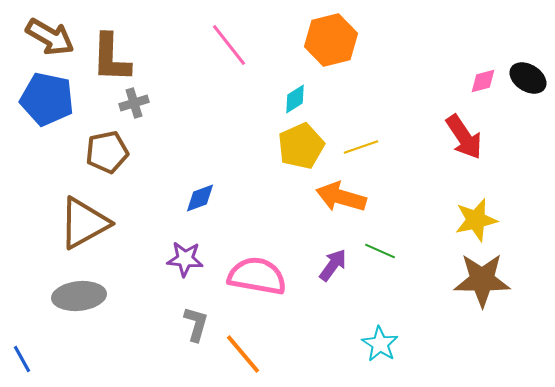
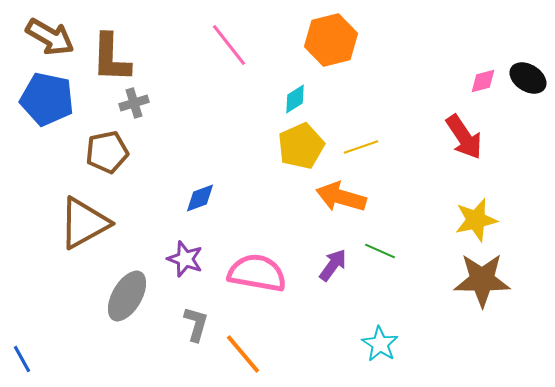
purple star: rotated 15 degrees clockwise
pink semicircle: moved 3 px up
gray ellipse: moved 48 px right; rotated 54 degrees counterclockwise
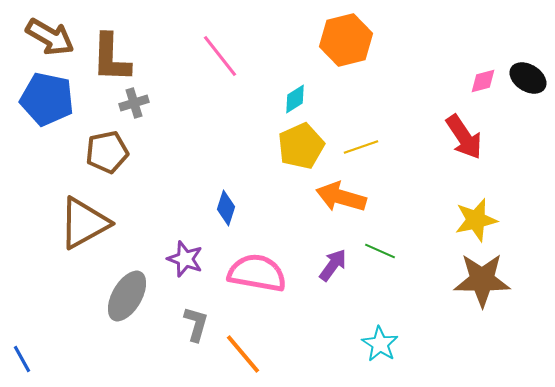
orange hexagon: moved 15 px right
pink line: moved 9 px left, 11 px down
blue diamond: moved 26 px right, 10 px down; rotated 52 degrees counterclockwise
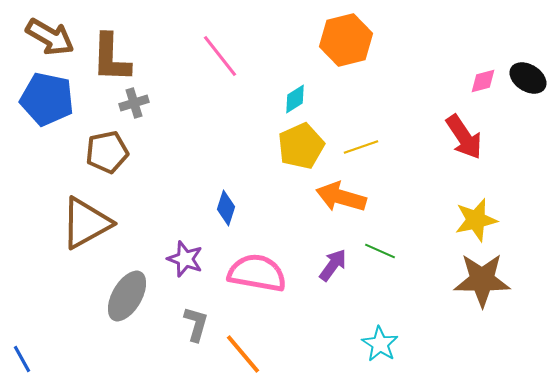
brown triangle: moved 2 px right
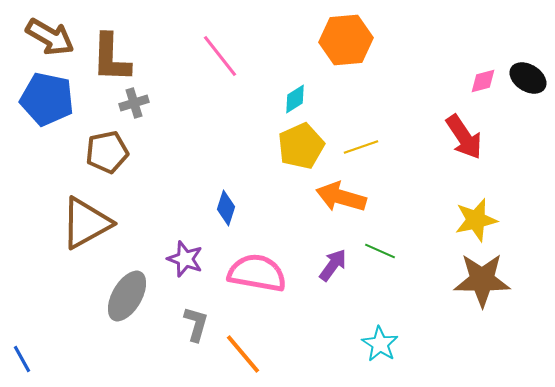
orange hexagon: rotated 9 degrees clockwise
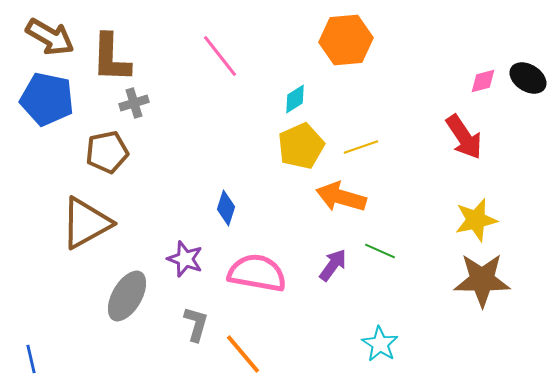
blue line: moved 9 px right; rotated 16 degrees clockwise
